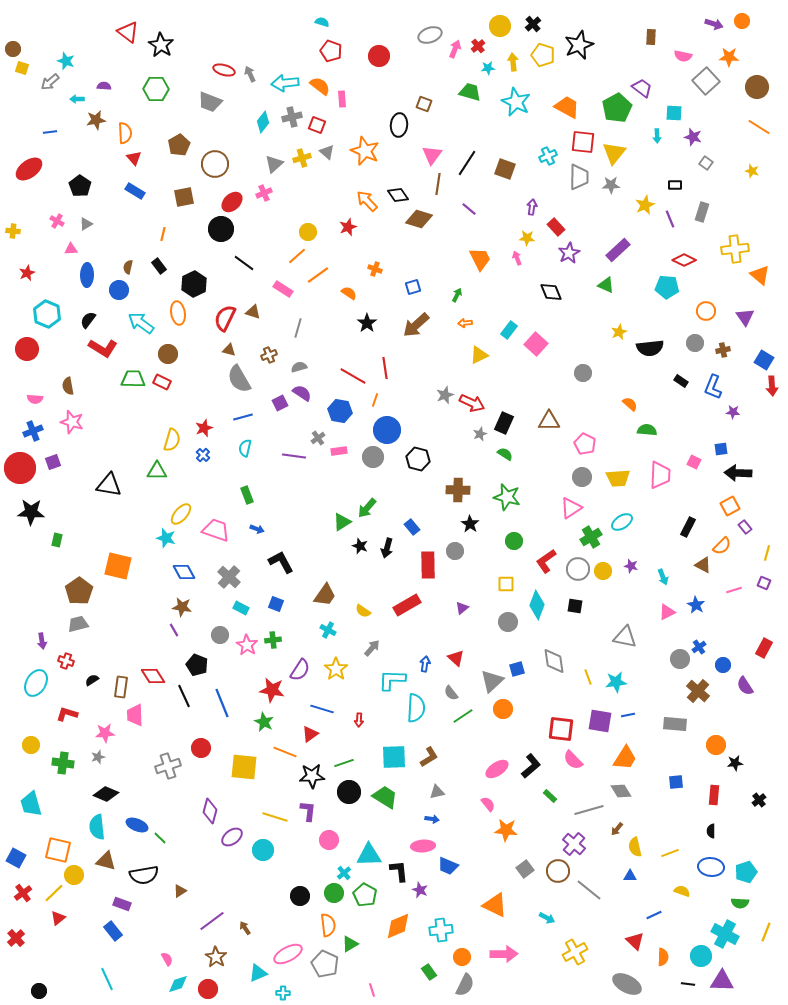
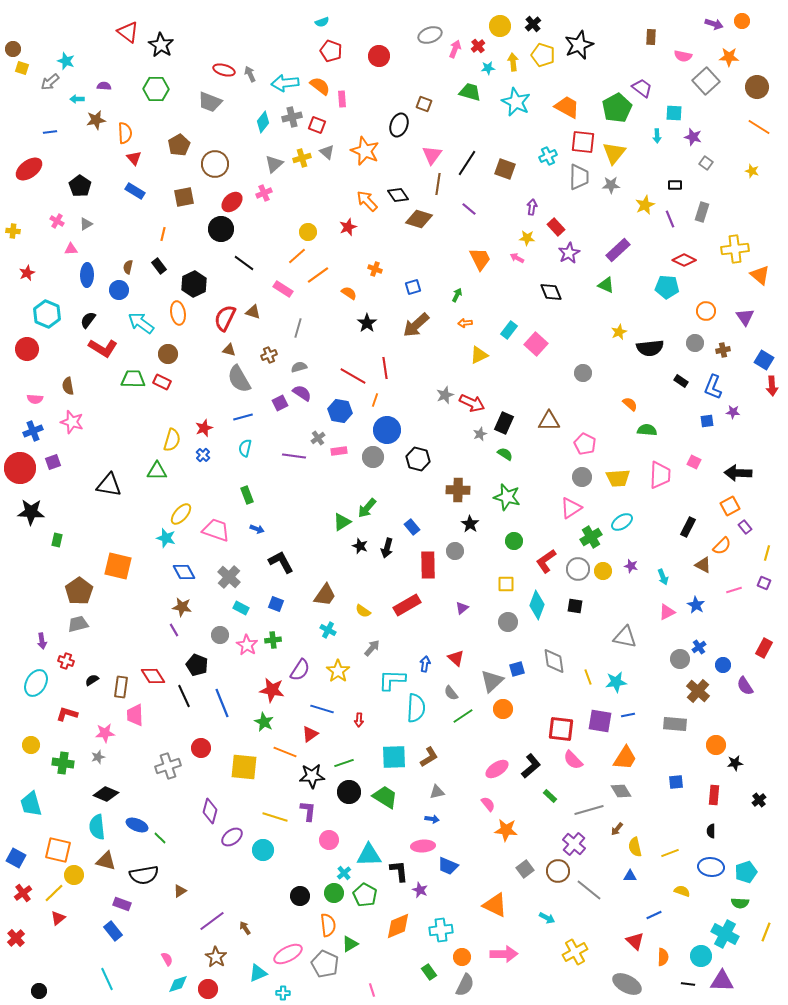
cyan semicircle at (322, 22): rotated 144 degrees clockwise
black ellipse at (399, 125): rotated 15 degrees clockwise
pink arrow at (517, 258): rotated 40 degrees counterclockwise
blue square at (721, 449): moved 14 px left, 28 px up
yellow star at (336, 669): moved 2 px right, 2 px down
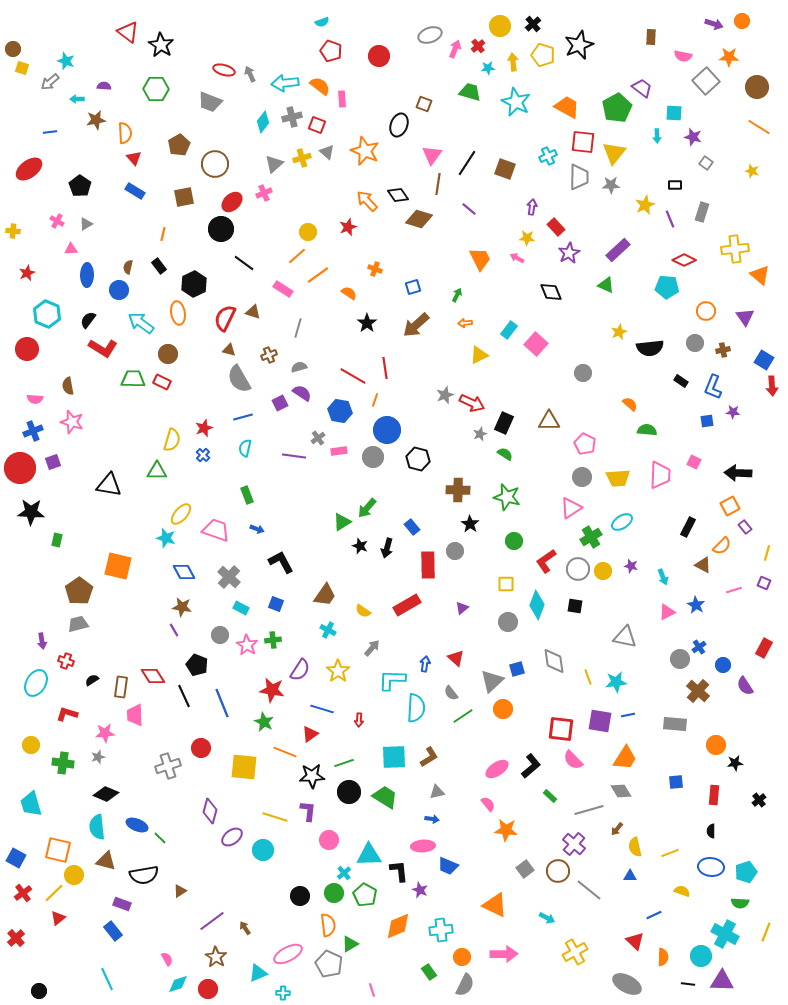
gray pentagon at (325, 964): moved 4 px right
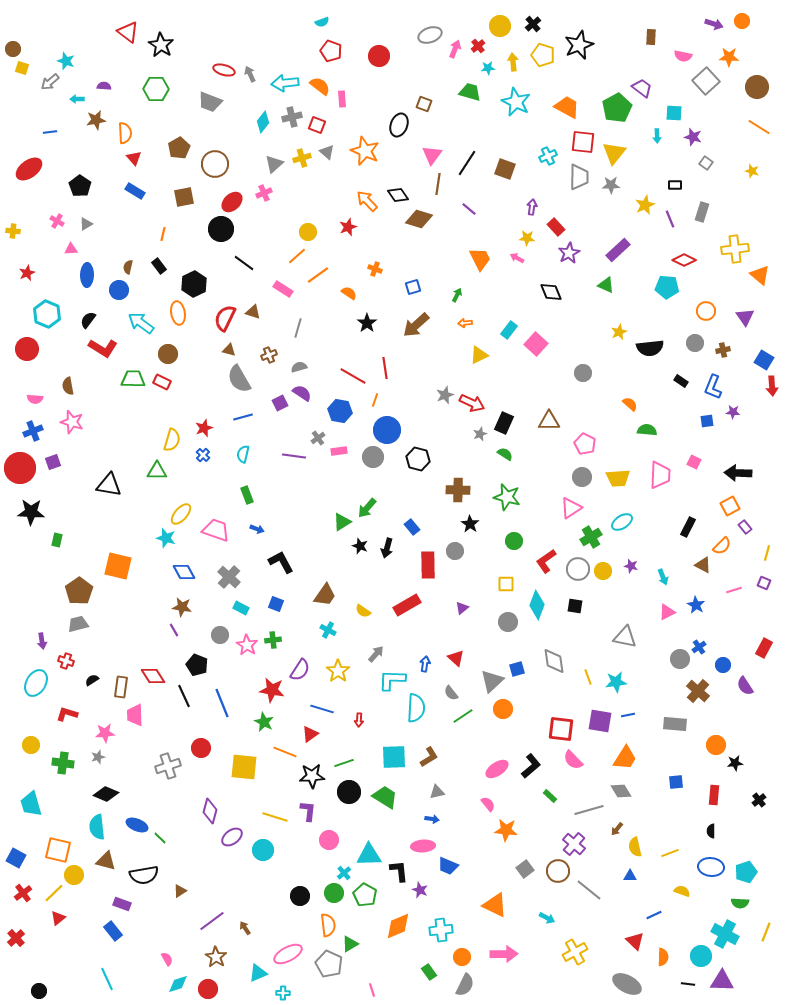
brown pentagon at (179, 145): moved 3 px down
cyan semicircle at (245, 448): moved 2 px left, 6 px down
gray arrow at (372, 648): moved 4 px right, 6 px down
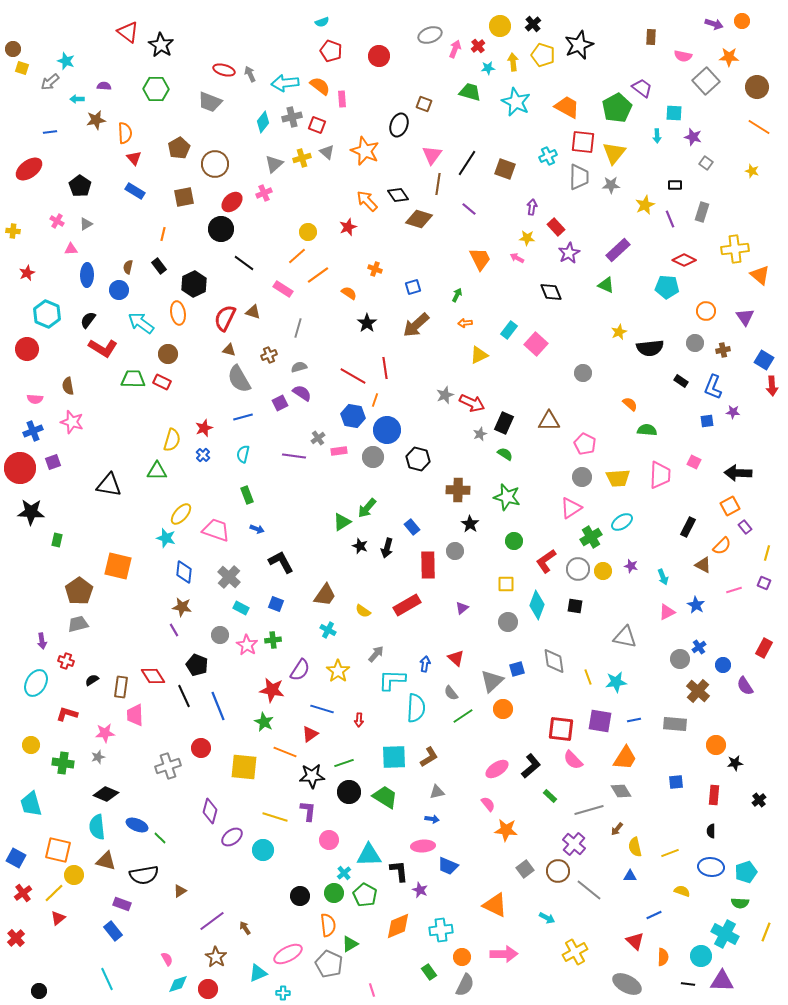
blue hexagon at (340, 411): moved 13 px right, 5 px down
blue diamond at (184, 572): rotated 35 degrees clockwise
blue line at (222, 703): moved 4 px left, 3 px down
blue line at (628, 715): moved 6 px right, 5 px down
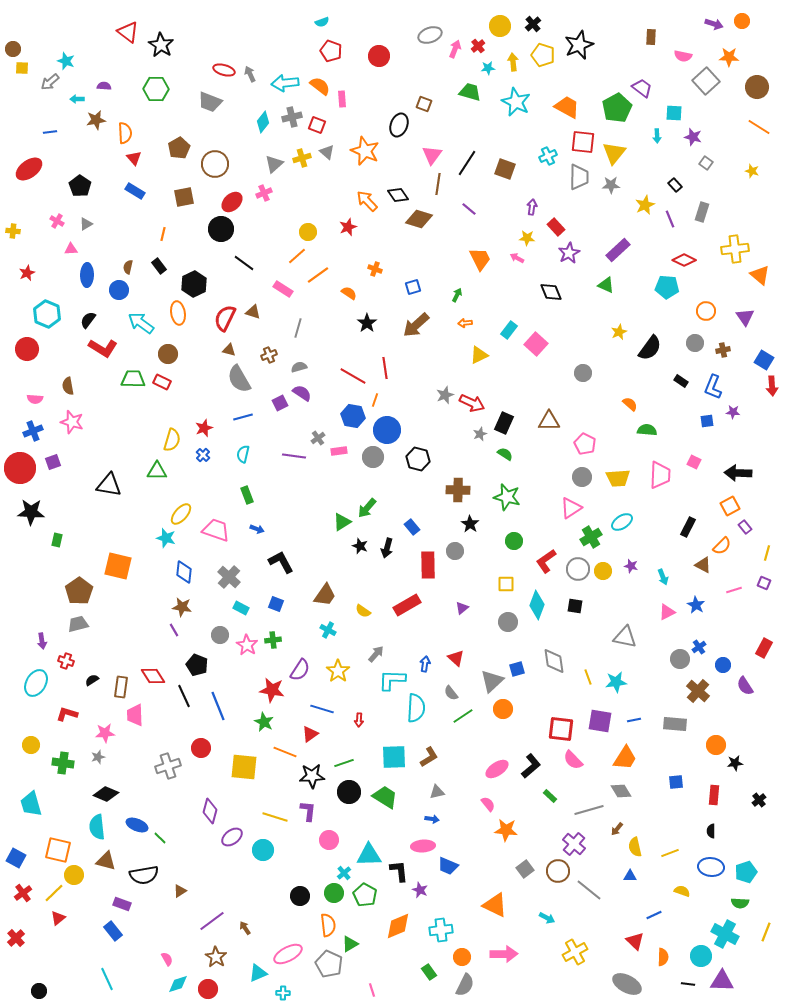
yellow square at (22, 68): rotated 16 degrees counterclockwise
black rectangle at (675, 185): rotated 48 degrees clockwise
black semicircle at (650, 348): rotated 48 degrees counterclockwise
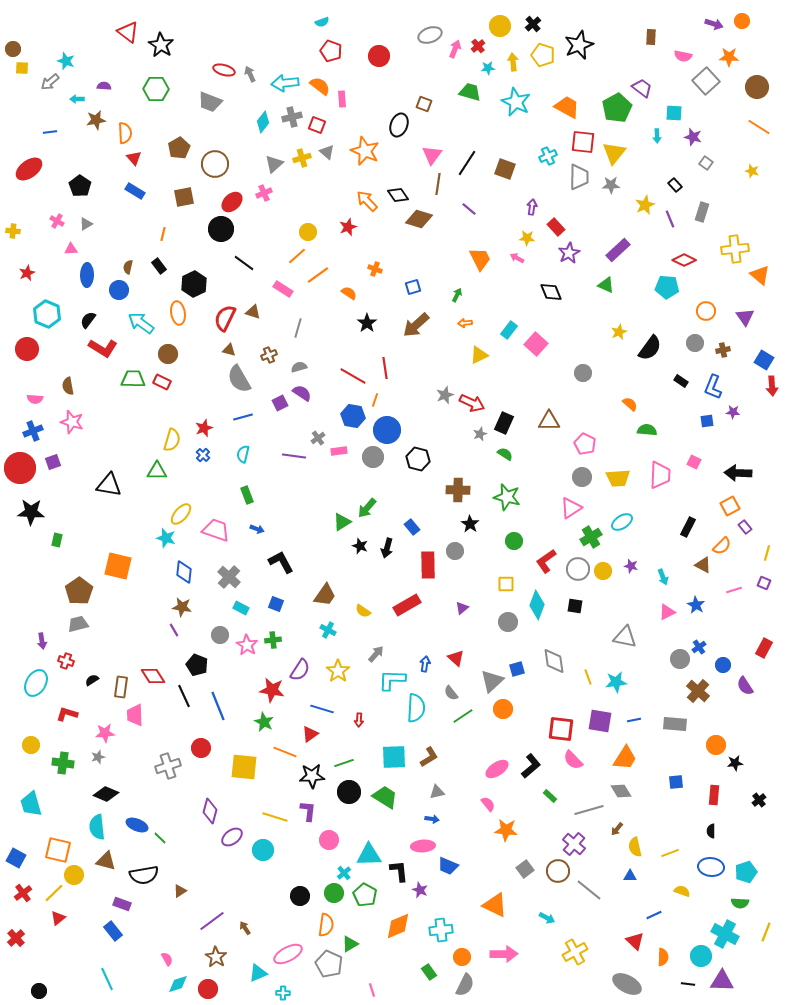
orange semicircle at (328, 925): moved 2 px left; rotated 15 degrees clockwise
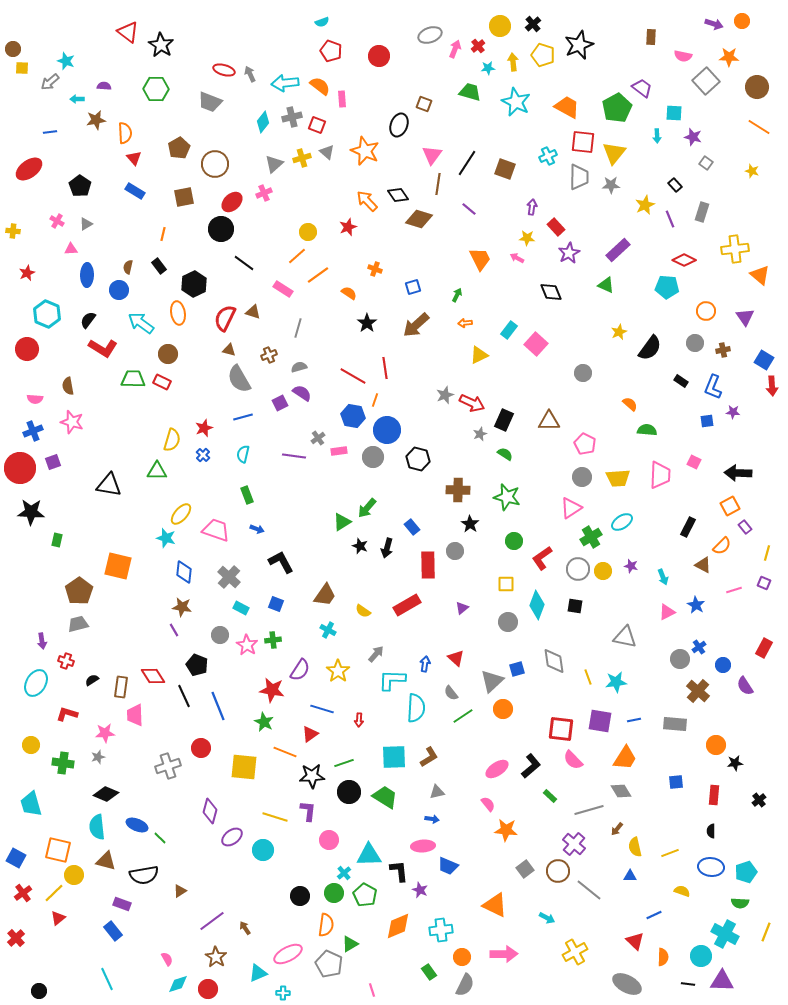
black rectangle at (504, 423): moved 3 px up
red L-shape at (546, 561): moved 4 px left, 3 px up
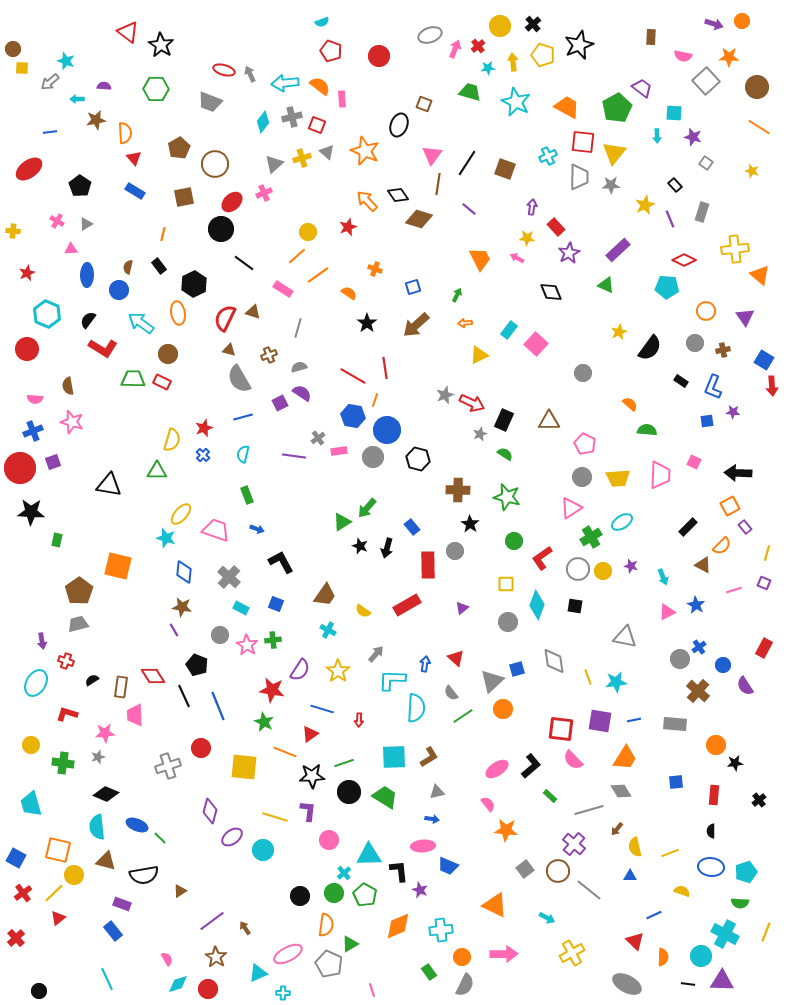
black rectangle at (688, 527): rotated 18 degrees clockwise
yellow cross at (575, 952): moved 3 px left, 1 px down
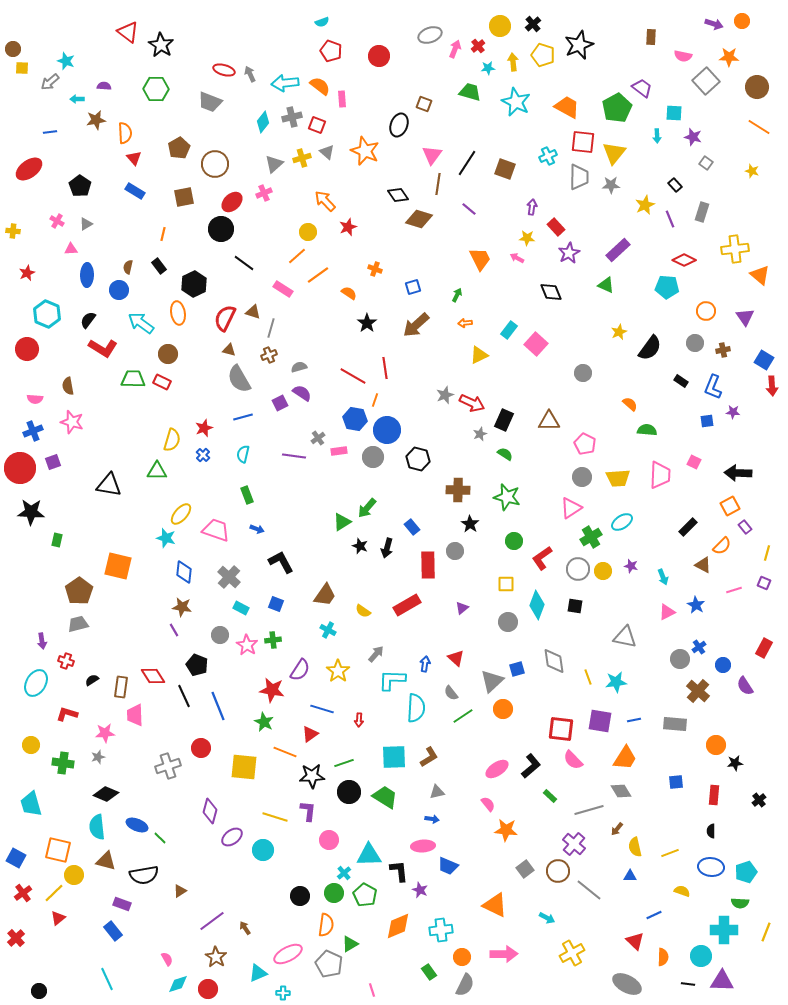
orange arrow at (367, 201): moved 42 px left
gray line at (298, 328): moved 27 px left
blue hexagon at (353, 416): moved 2 px right, 3 px down
cyan cross at (725, 934): moved 1 px left, 4 px up; rotated 28 degrees counterclockwise
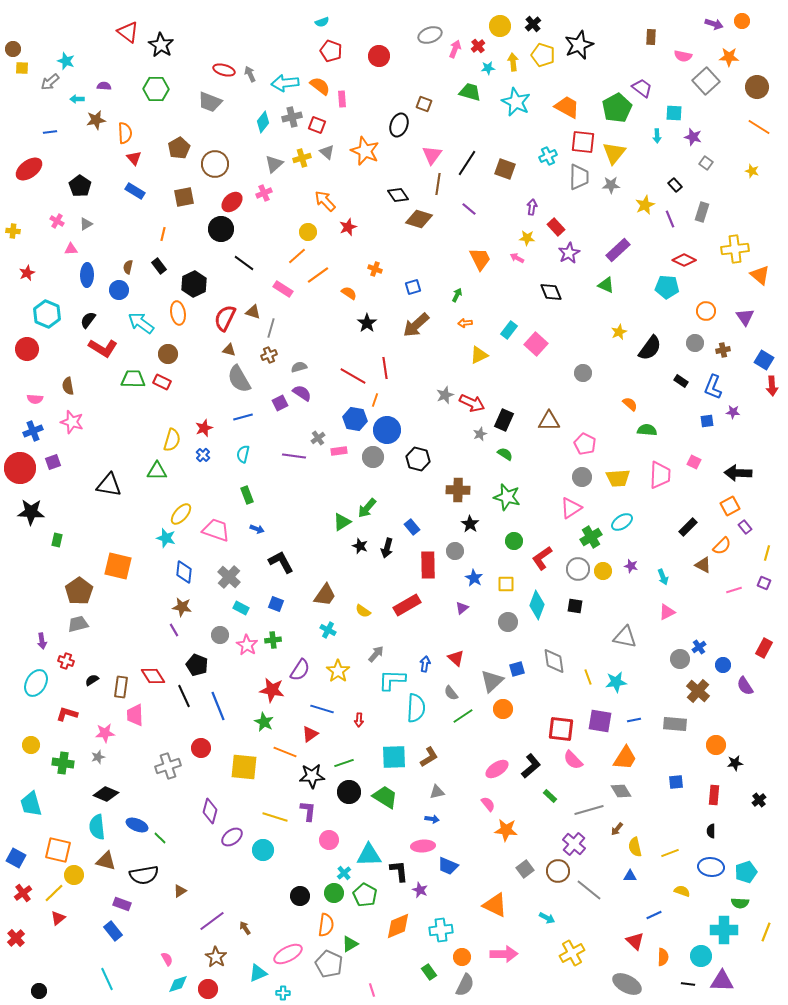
blue star at (696, 605): moved 222 px left, 27 px up
